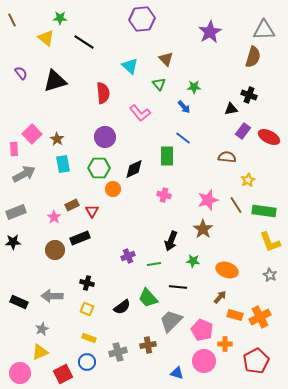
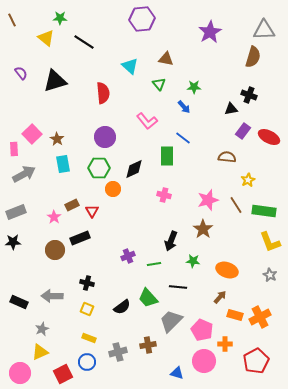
brown triangle at (166, 59): rotated 35 degrees counterclockwise
pink L-shape at (140, 113): moved 7 px right, 8 px down
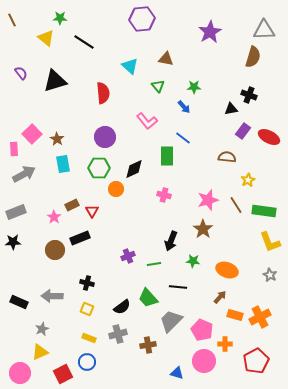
green triangle at (159, 84): moved 1 px left, 2 px down
orange circle at (113, 189): moved 3 px right
gray cross at (118, 352): moved 18 px up
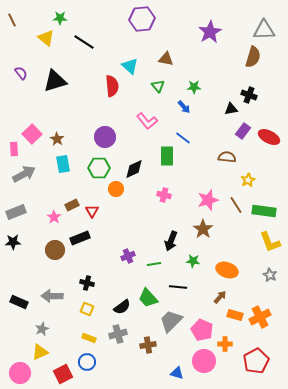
red semicircle at (103, 93): moved 9 px right, 7 px up
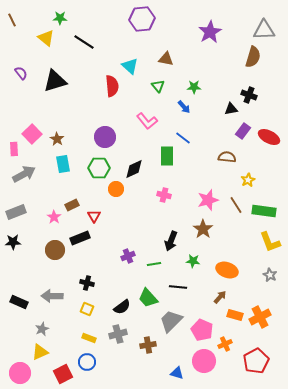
red triangle at (92, 211): moved 2 px right, 5 px down
orange cross at (225, 344): rotated 24 degrees counterclockwise
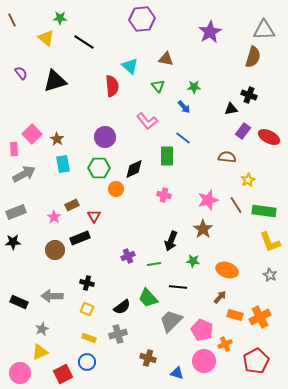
brown cross at (148, 345): moved 13 px down; rotated 28 degrees clockwise
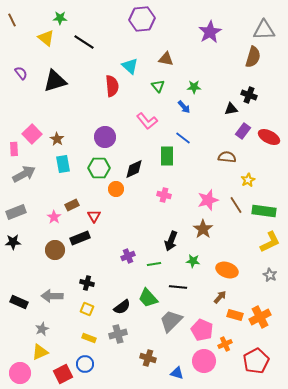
yellow L-shape at (270, 242): rotated 95 degrees counterclockwise
blue circle at (87, 362): moved 2 px left, 2 px down
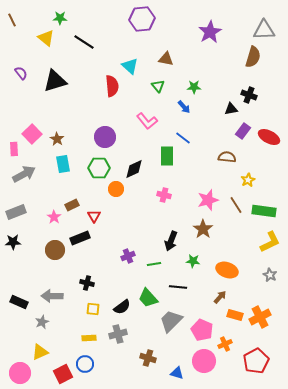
yellow square at (87, 309): moved 6 px right; rotated 16 degrees counterclockwise
gray star at (42, 329): moved 7 px up
yellow rectangle at (89, 338): rotated 24 degrees counterclockwise
